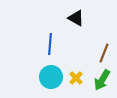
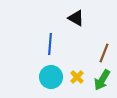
yellow cross: moved 1 px right, 1 px up
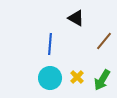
brown line: moved 12 px up; rotated 18 degrees clockwise
cyan circle: moved 1 px left, 1 px down
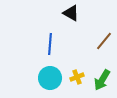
black triangle: moved 5 px left, 5 px up
yellow cross: rotated 24 degrees clockwise
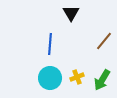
black triangle: rotated 30 degrees clockwise
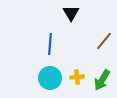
yellow cross: rotated 16 degrees clockwise
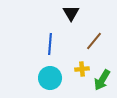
brown line: moved 10 px left
yellow cross: moved 5 px right, 8 px up
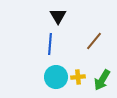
black triangle: moved 13 px left, 3 px down
yellow cross: moved 4 px left, 8 px down
cyan circle: moved 6 px right, 1 px up
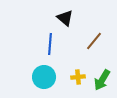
black triangle: moved 7 px right, 2 px down; rotated 18 degrees counterclockwise
cyan circle: moved 12 px left
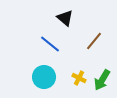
blue line: rotated 55 degrees counterclockwise
yellow cross: moved 1 px right, 1 px down; rotated 32 degrees clockwise
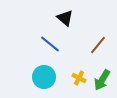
brown line: moved 4 px right, 4 px down
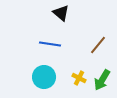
black triangle: moved 4 px left, 5 px up
blue line: rotated 30 degrees counterclockwise
